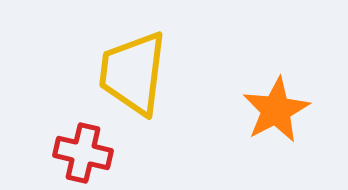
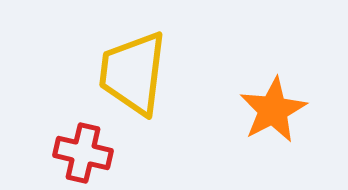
orange star: moved 3 px left
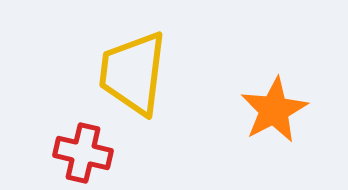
orange star: moved 1 px right
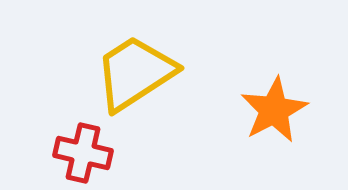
yellow trapezoid: moved 2 px right; rotated 50 degrees clockwise
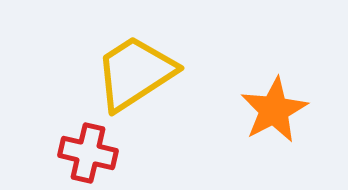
red cross: moved 5 px right
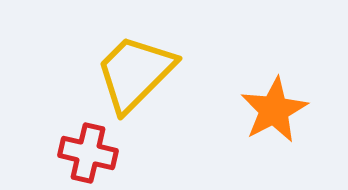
yellow trapezoid: rotated 12 degrees counterclockwise
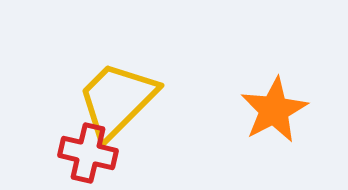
yellow trapezoid: moved 18 px left, 27 px down
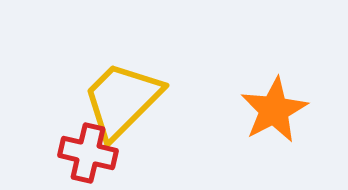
yellow trapezoid: moved 5 px right
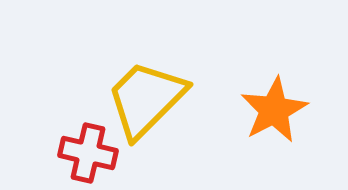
yellow trapezoid: moved 24 px right, 1 px up
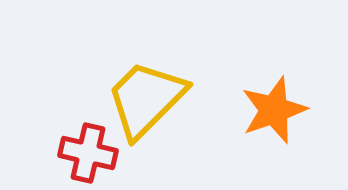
orange star: rotated 8 degrees clockwise
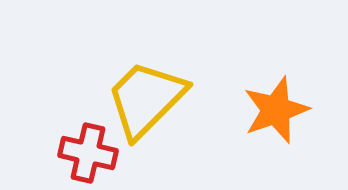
orange star: moved 2 px right
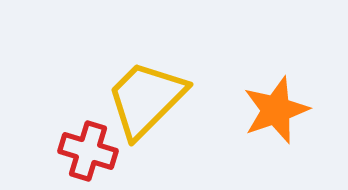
red cross: moved 2 px up; rotated 4 degrees clockwise
